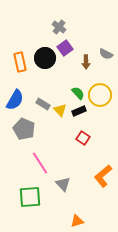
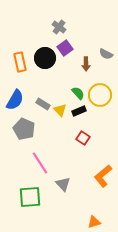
brown arrow: moved 2 px down
orange triangle: moved 17 px right, 1 px down
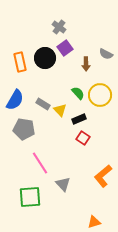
black rectangle: moved 8 px down
gray pentagon: rotated 15 degrees counterclockwise
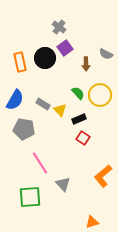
orange triangle: moved 2 px left
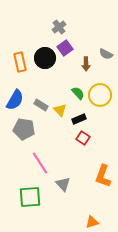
gray cross: rotated 16 degrees clockwise
gray rectangle: moved 2 px left, 1 px down
orange L-shape: rotated 30 degrees counterclockwise
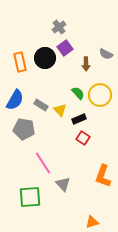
pink line: moved 3 px right
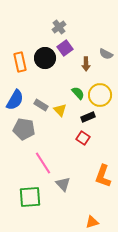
black rectangle: moved 9 px right, 2 px up
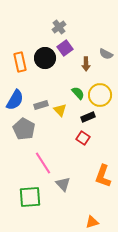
gray rectangle: rotated 48 degrees counterclockwise
gray pentagon: rotated 20 degrees clockwise
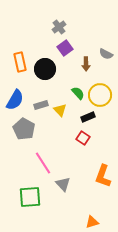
black circle: moved 11 px down
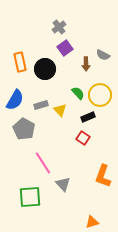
gray semicircle: moved 3 px left, 1 px down
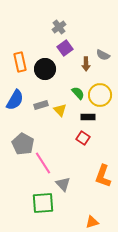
black rectangle: rotated 24 degrees clockwise
gray pentagon: moved 1 px left, 15 px down
green square: moved 13 px right, 6 px down
